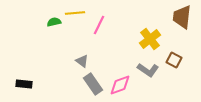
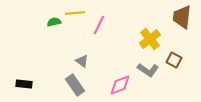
gray rectangle: moved 18 px left, 1 px down
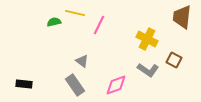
yellow line: rotated 18 degrees clockwise
yellow cross: moved 3 px left; rotated 25 degrees counterclockwise
pink diamond: moved 4 px left
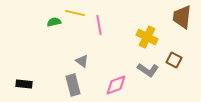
pink line: rotated 36 degrees counterclockwise
yellow cross: moved 2 px up
gray rectangle: moved 2 px left; rotated 20 degrees clockwise
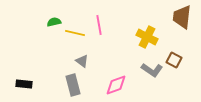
yellow line: moved 20 px down
gray L-shape: moved 4 px right
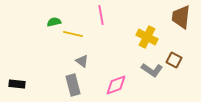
brown trapezoid: moved 1 px left
pink line: moved 2 px right, 10 px up
yellow line: moved 2 px left, 1 px down
black rectangle: moved 7 px left
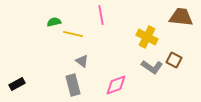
brown trapezoid: rotated 90 degrees clockwise
gray L-shape: moved 3 px up
black rectangle: rotated 35 degrees counterclockwise
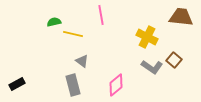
brown square: rotated 14 degrees clockwise
pink diamond: rotated 20 degrees counterclockwise
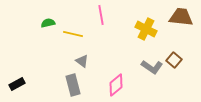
green semicircle: moved 6 px left, 1 px down
yellow cross: moved 1 px left, 8 px up
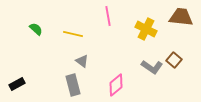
pink line: moved 7 px right, 1 px down
green semicircle: moved 12 px left, 6 px down; rotated 56 degrees clockwise
